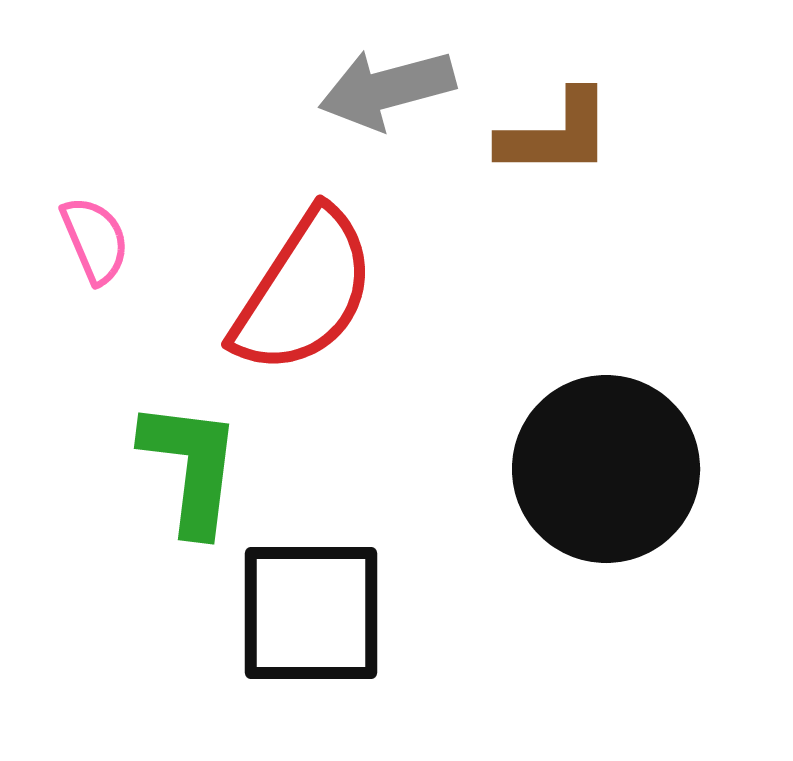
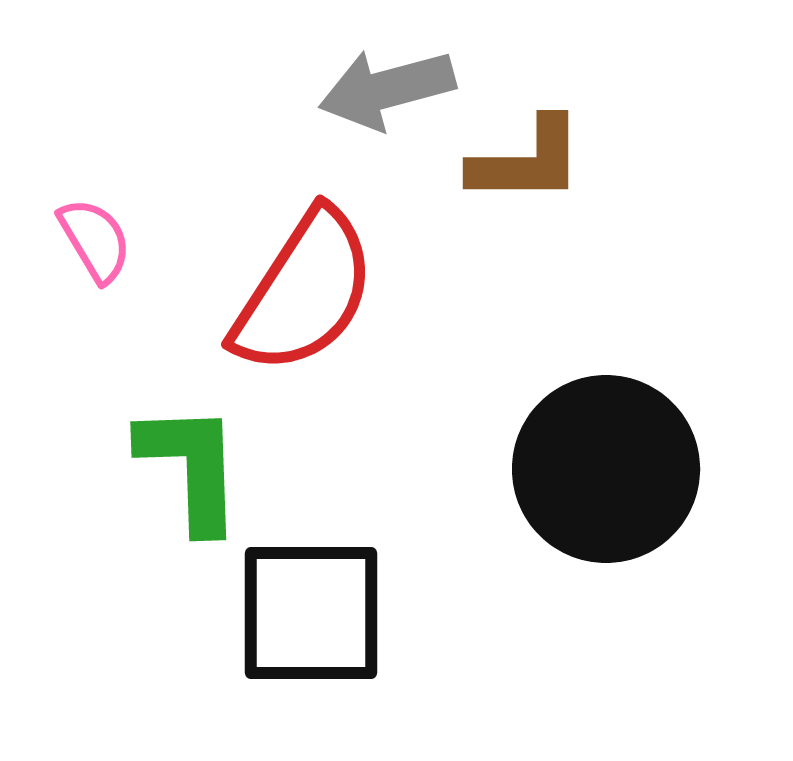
brown L-shape: moved 29 px left, 27 px down
pink semicircle: rotated 8 degrees counterclockwise
green L-shape: rotated 9 degrees counterclockwise
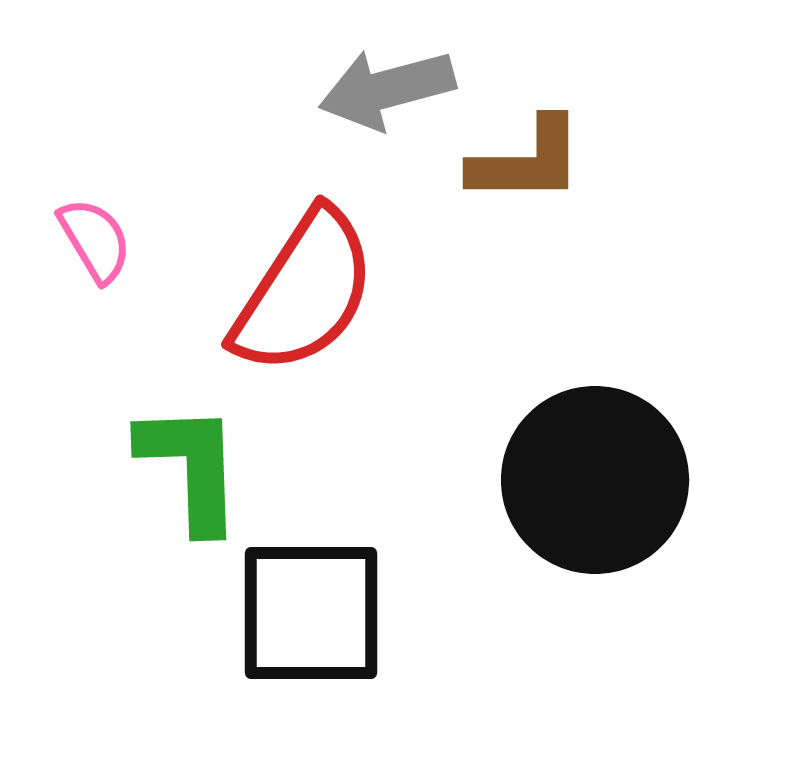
black circle: moved 11 px left, 11 px down
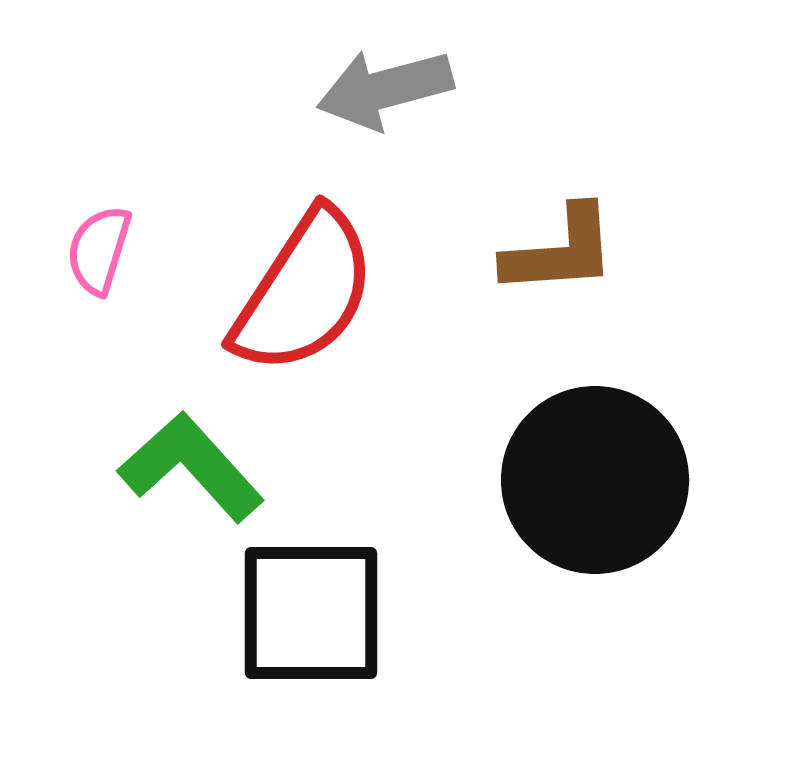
gray arrow: moved 2 px left
brown L-shape: moved 33 px right, 90 px down; rotated 4 degrees counterclockwise
pink semicircle: moved 4 px right, 10 px down; rotated 132 degrees counterclockwise
green L-shape: rotated 40 degrees counterclockwise
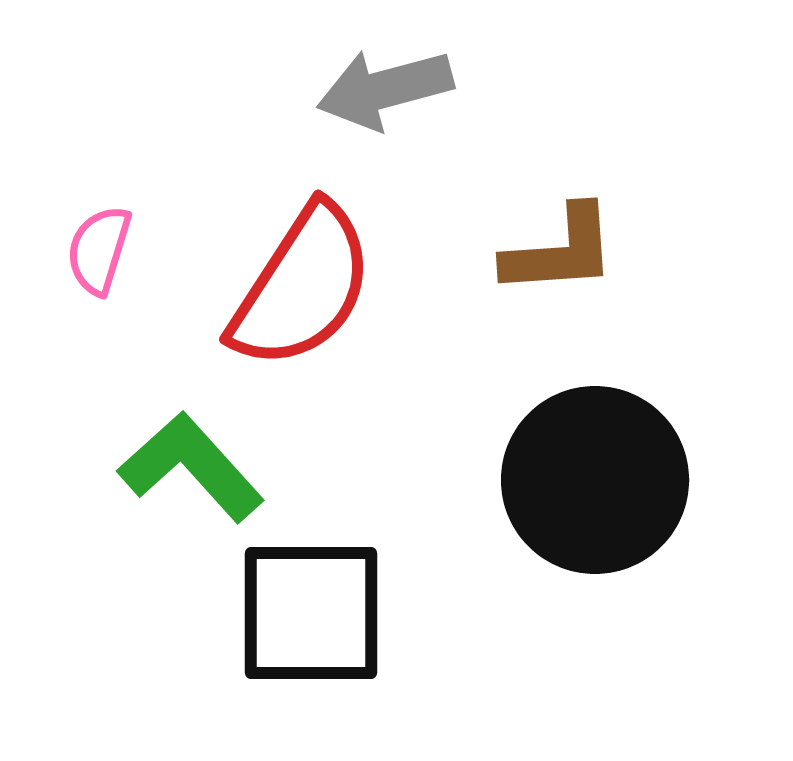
red semicircle: moved 2 px left, 5 px up
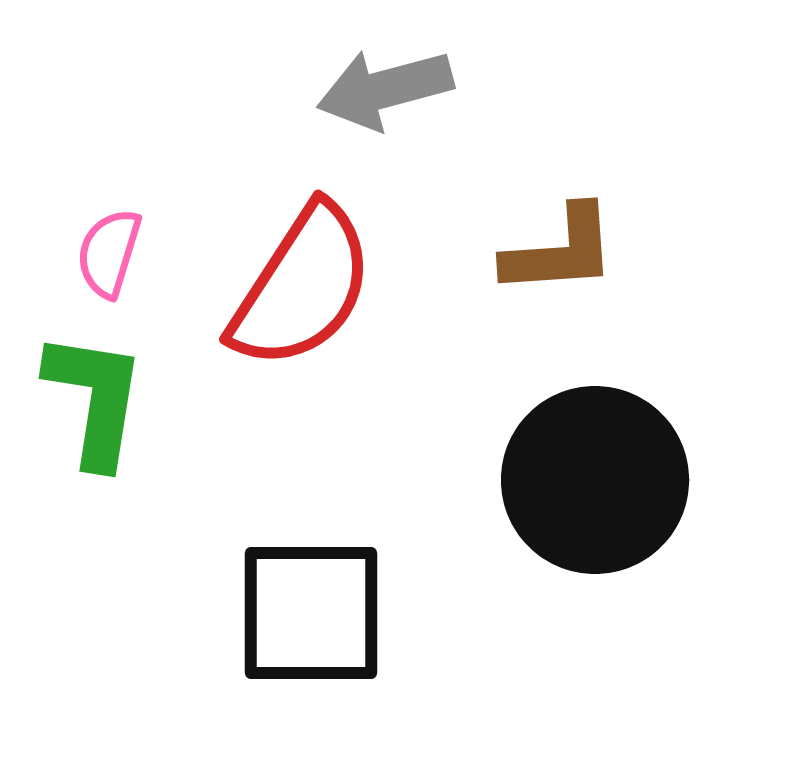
pink semicircle: moved 10 px right, 3 px down
green L-shape: moved 96 px left, 68 px up; rotated 51 degrees clockwise
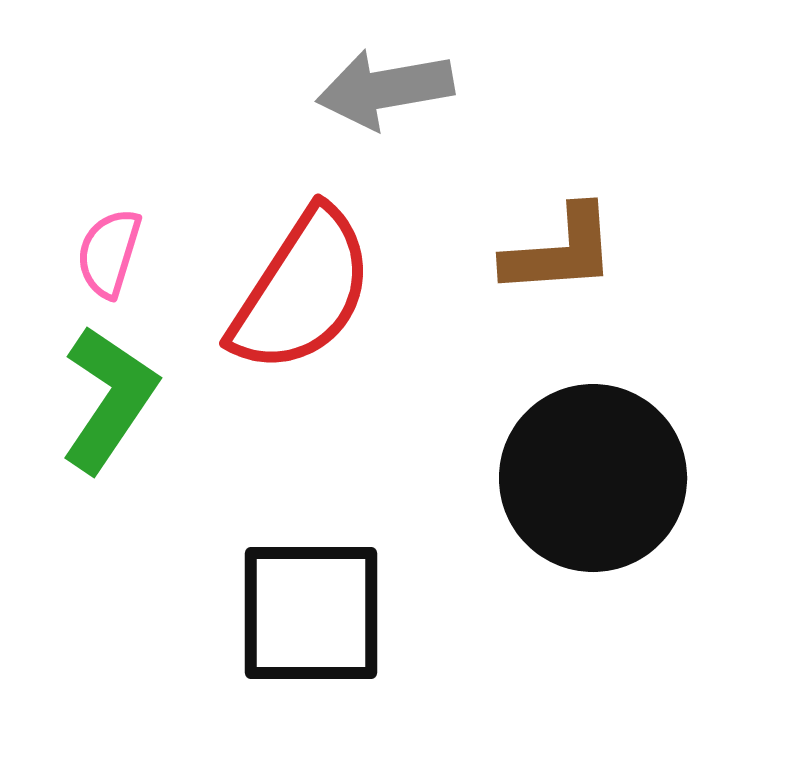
gray arrow: rotated 5 degrees clockwise
red semicircle: moved 4 px down
green L-shape: moved 14 px right; rotated 25 degrees clockwise
black circle: moved 2 px left, 2 px up
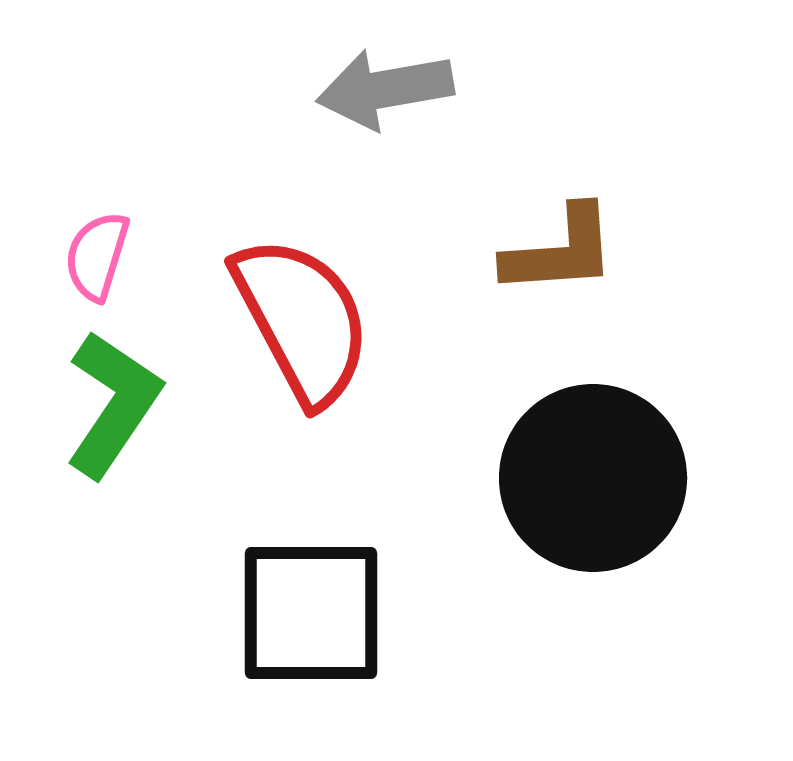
pink semicircle: moved 12 px left, 3 px down
red semicircle: moved 29 px down; rotated 61 degrees counterclockwise
green L-shape: moved 4 px right, 5 px down
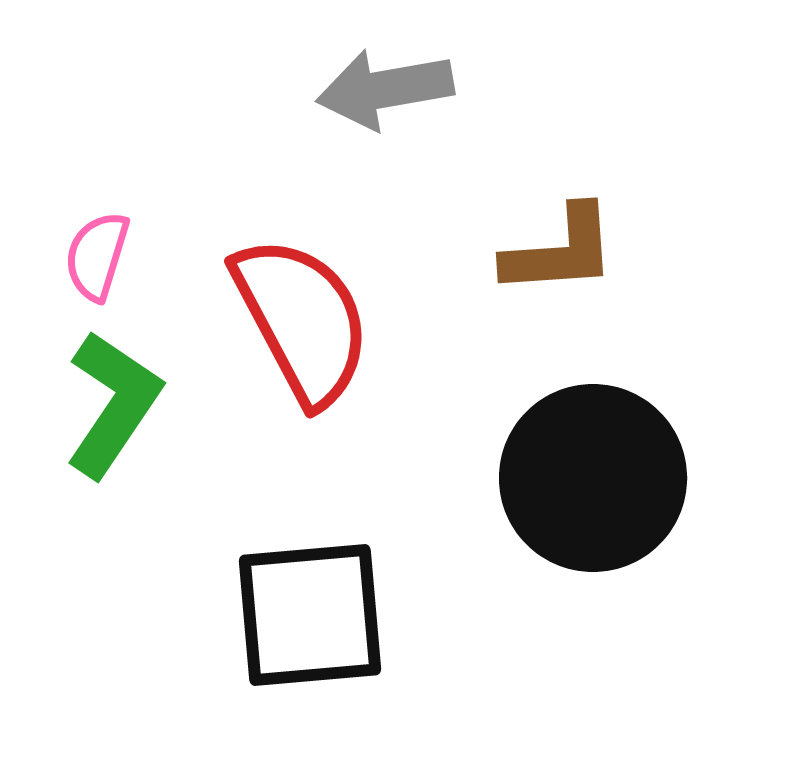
black square: moved 1 px left, 2 px down; rotated 5 degrees counterclockwise
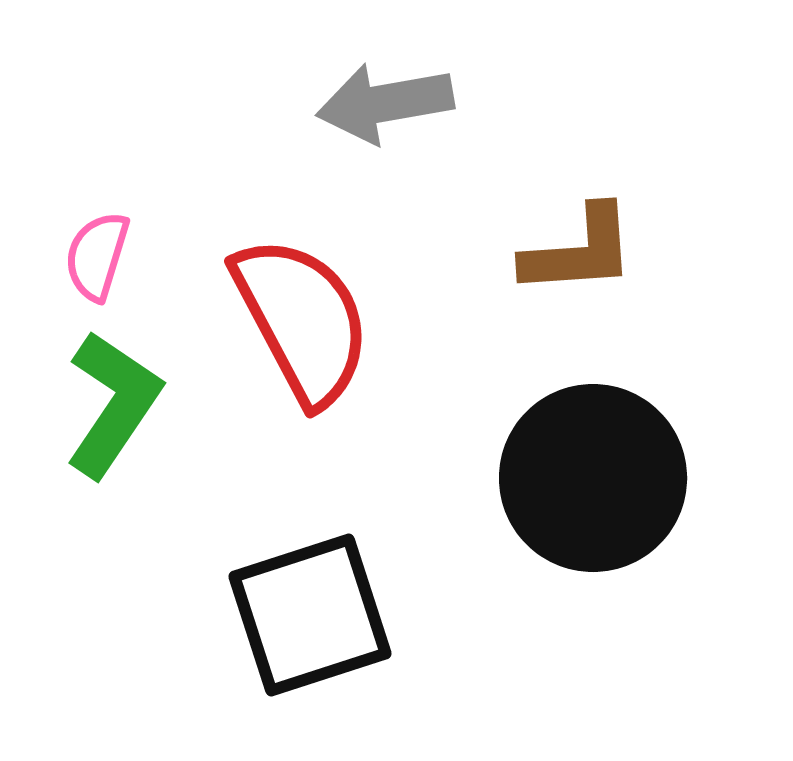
gray arrow: moved 14 px down
brown L-shape: moved 19 px right
black square: rotated 13 degrees counterclockwise
